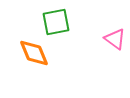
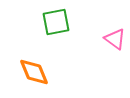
orange diamond: moved 19 px down
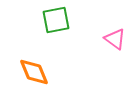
green square: moved 2 px up
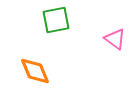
orange diamond: moved 1 px right, 1 px up
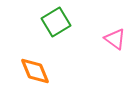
green square: moved 2 px down; rotated 20 degrees counterclockwise
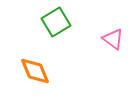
pink triangle: moved 2 px left
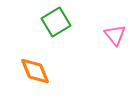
pink triangle: moved 2 px right, 4 px up; rotated 15 degrees clockwise
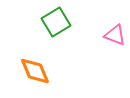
pink triangle: rotated 30 degrees counterclockwise
